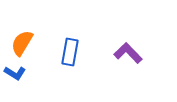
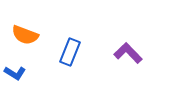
orange semicircle: moved 3 px right, 8 px up; rotated 100 degrees counterclockwise
blue rectangle: rotated 12 degrees clockwise
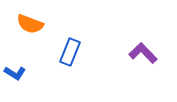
orange semicircle: moved 5 px right, 11 px up
purple L-shape: moved 15 px right
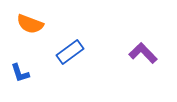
blue rectangle: rotated 32 degrees clockwise
blue L-shape: moved 5 px right; rotated 40 degrees clockwise
